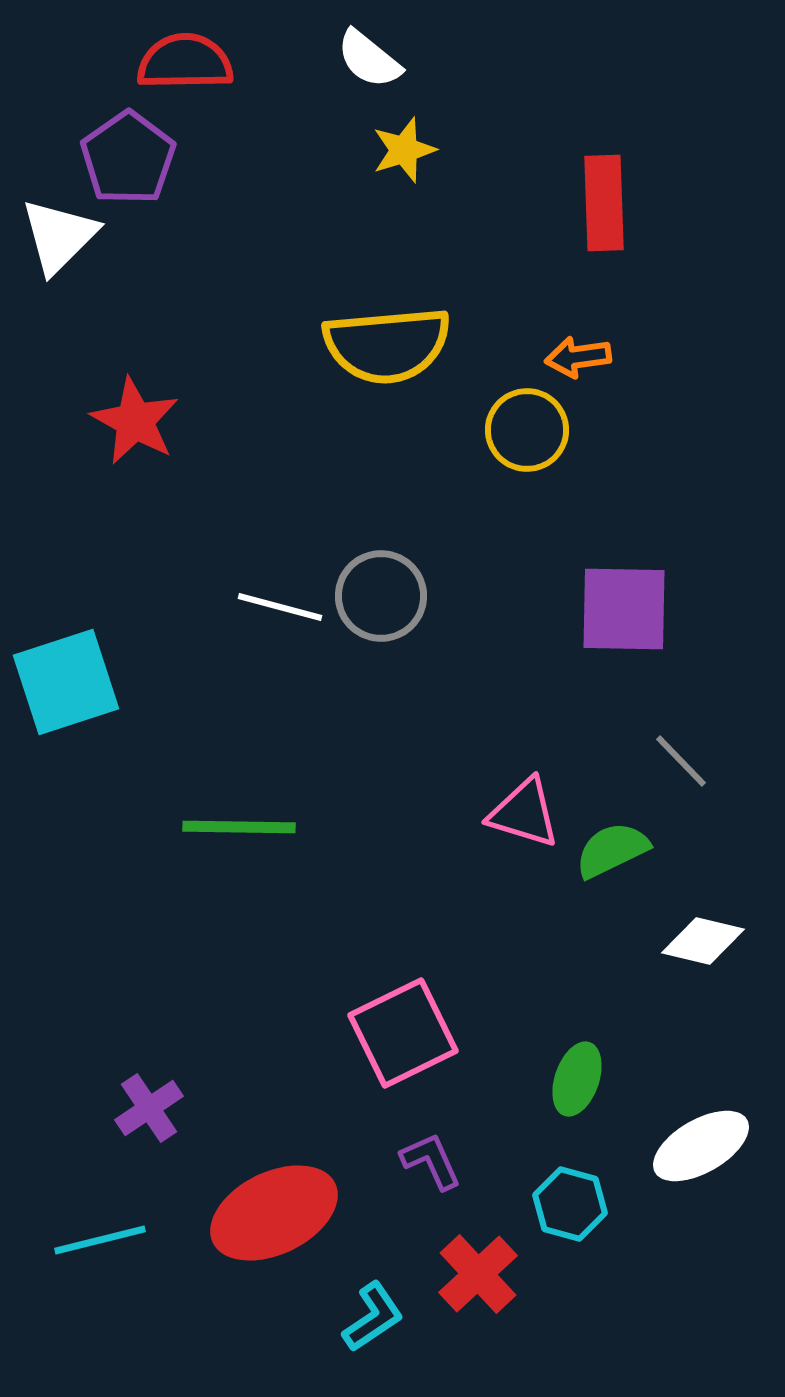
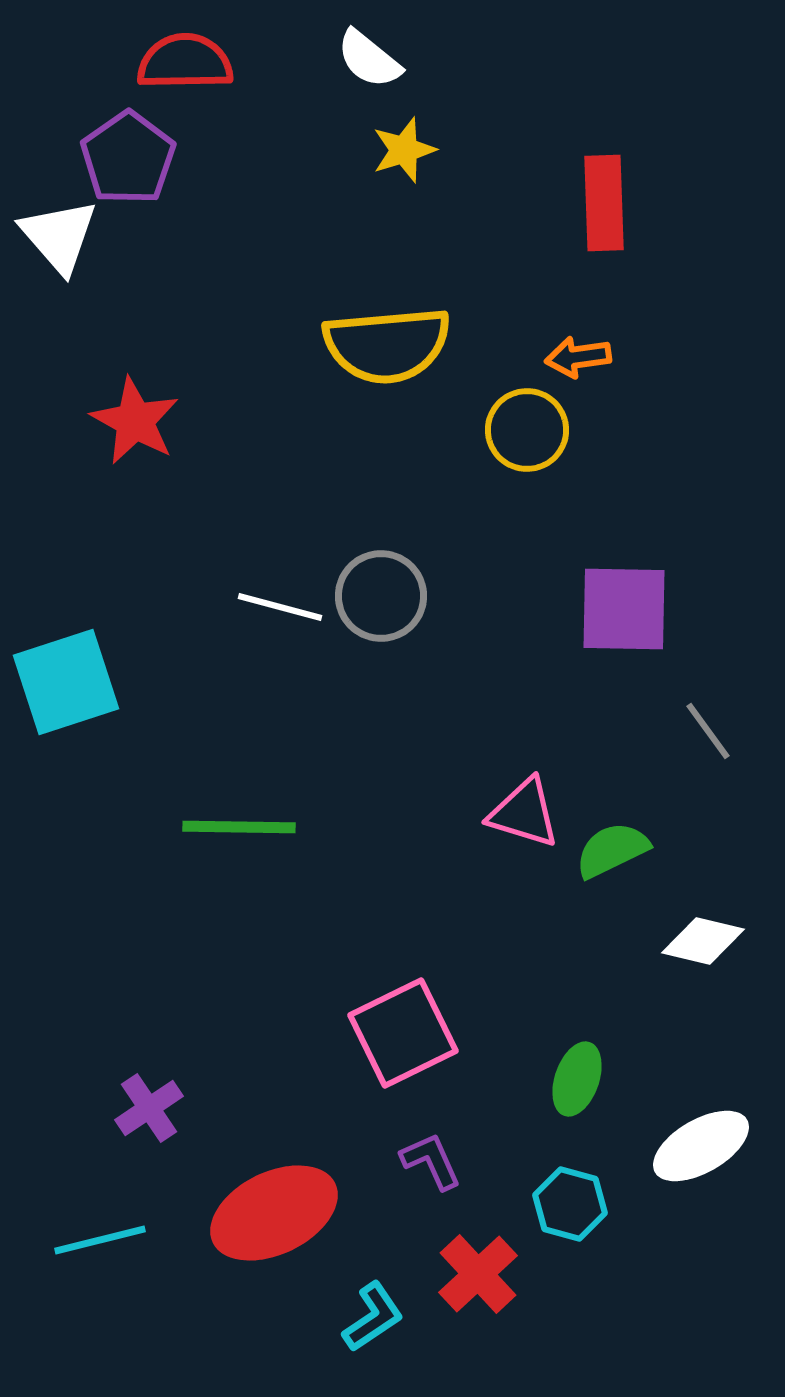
white triangle: rotated 26 degrees counterclockwise
gray line: moved 27 px right, 30 px up; rotated 8 degrees clockwise
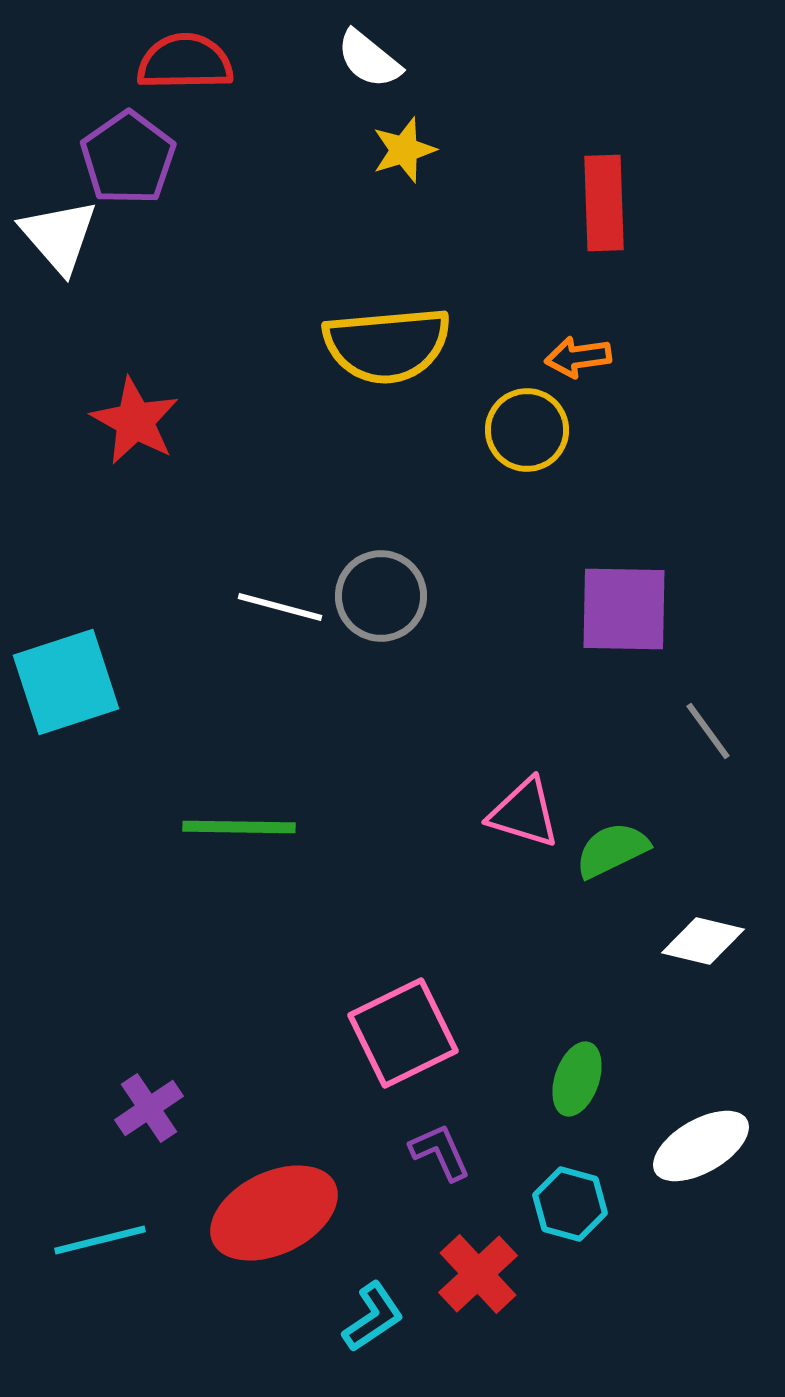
purple L-shape: moved 9 px right, 9 px up
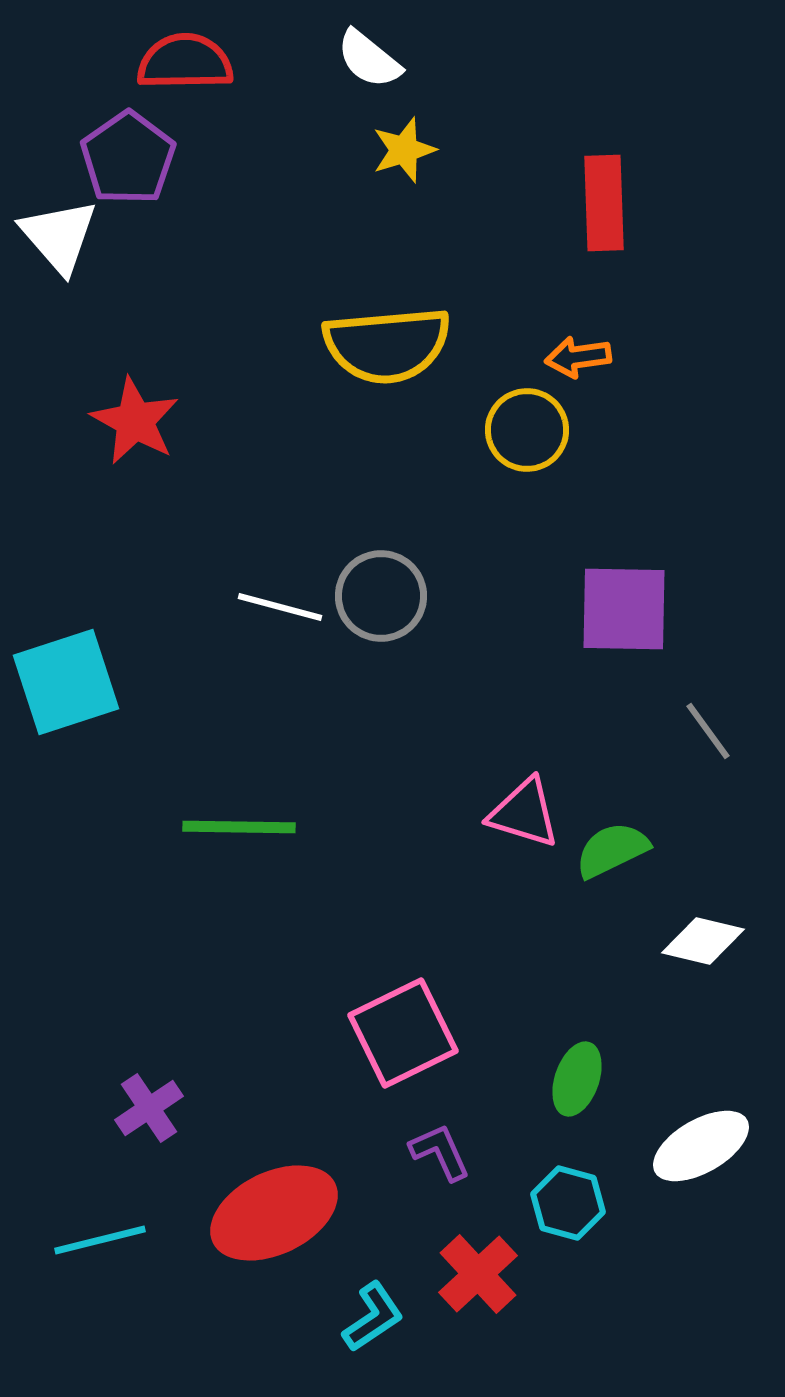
cyan hexagon: moved 2 px left, 1 px up
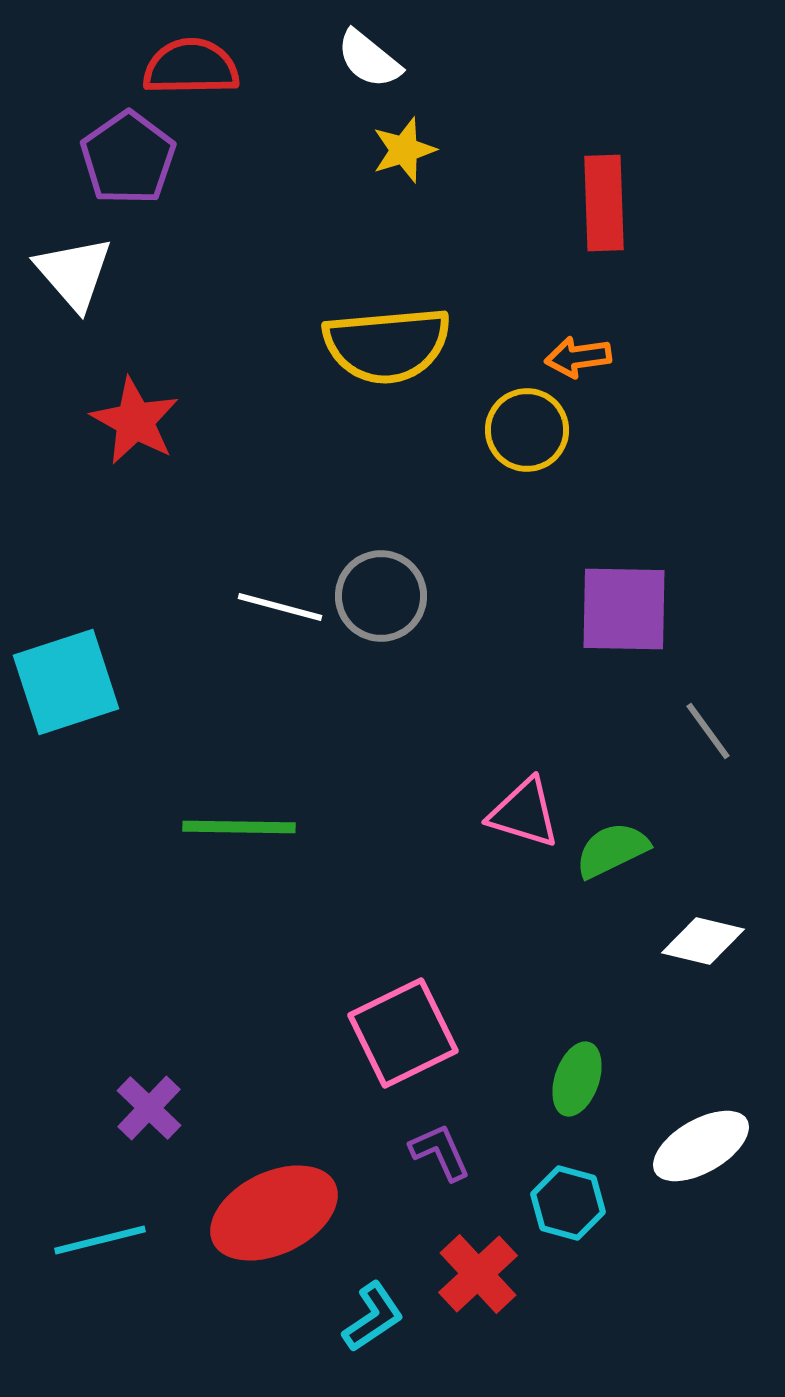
red semicircle: moved 6 px right, 5 px down
white triangle: moved 15 px right, 37 px down
purple cross: rotated 12 degrees counterclockwise
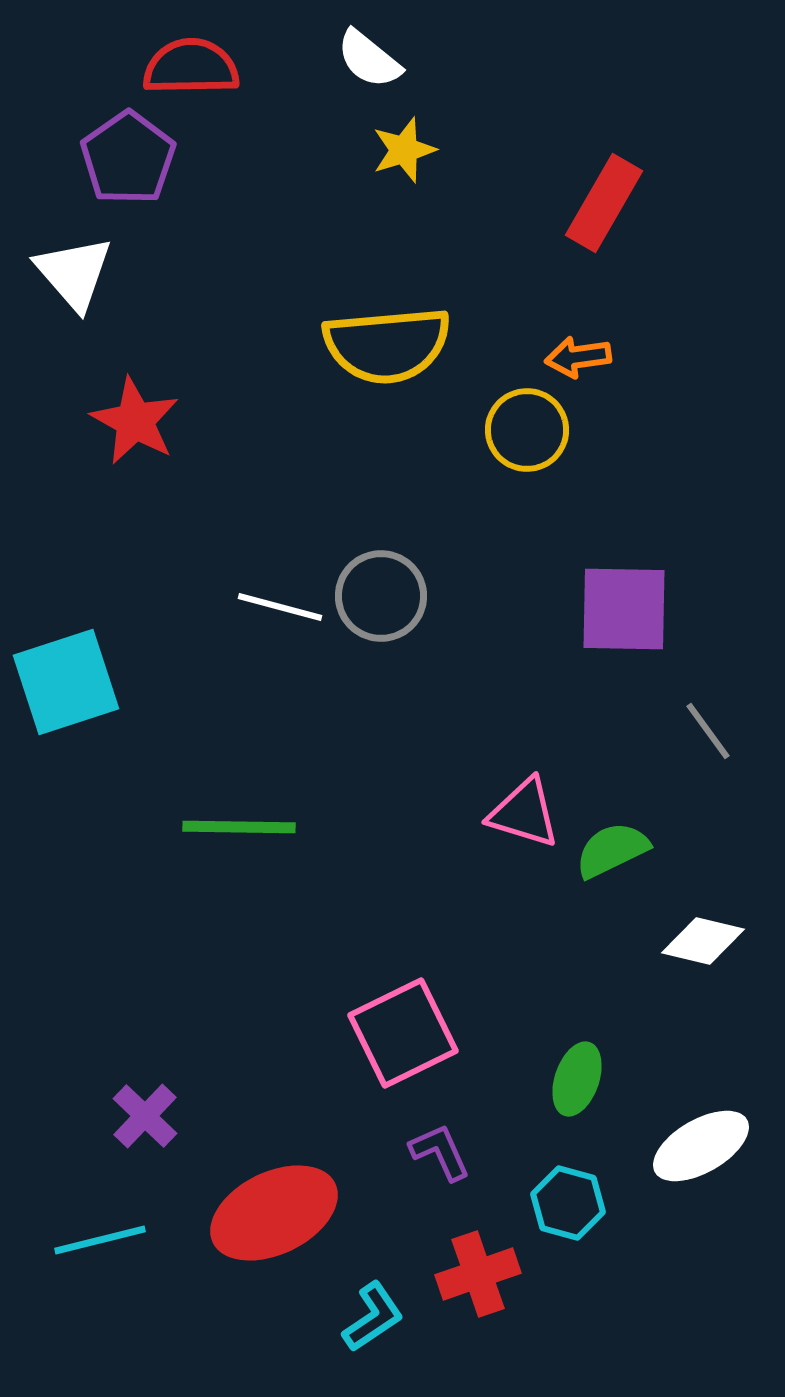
red rectangle: rotated 32 degrees clockwise
purple cross: moved 4 px left, 8 px down
red cross: rotated 24 degrees clockwise
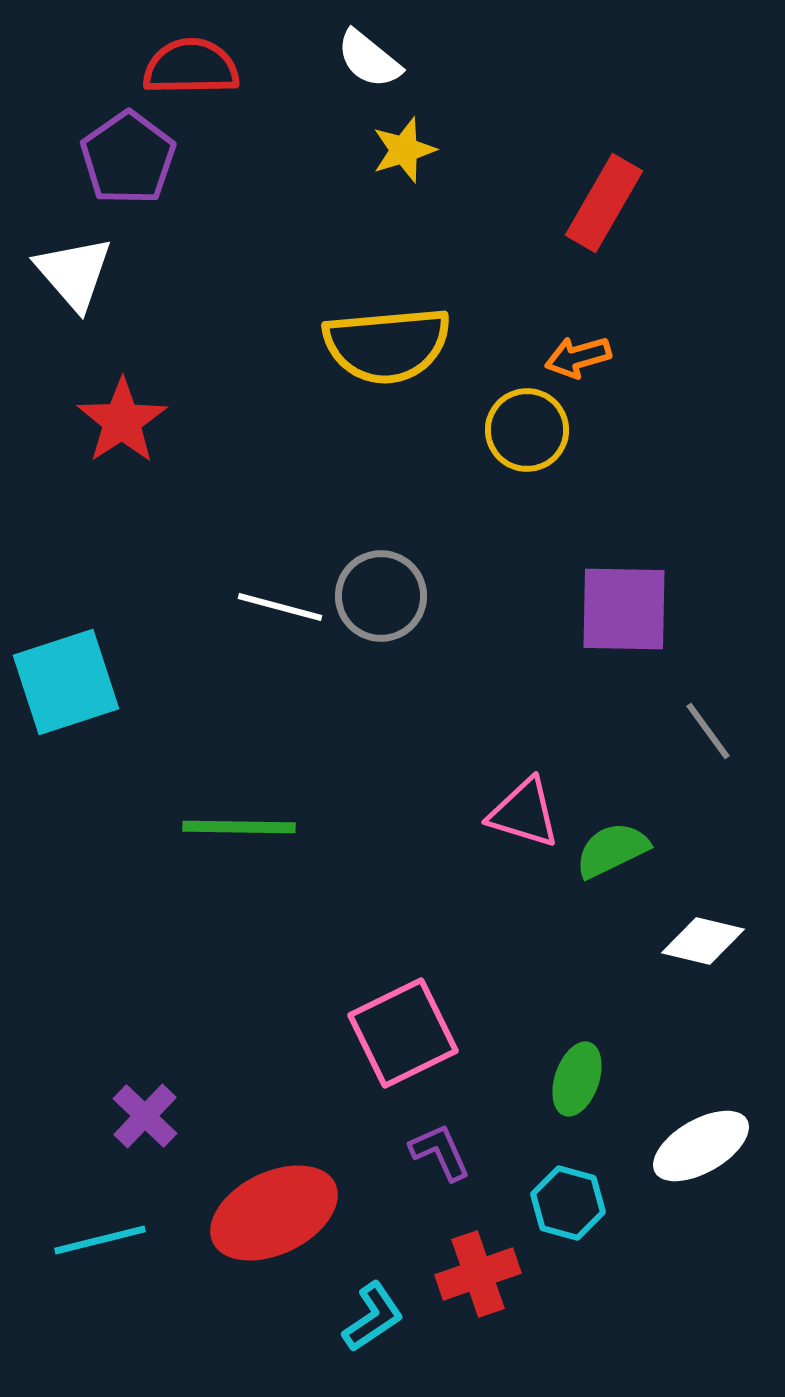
orange arrow: rotated 8 degrees counterclockwise
red star: moved 13 px left; rotated 10 degrees clockwise
